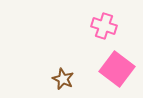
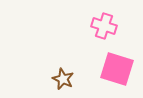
pink square: rotated 20 degrees counterclockwise
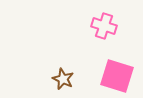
pink square: moved 7 px down
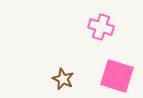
pink cross: moved 3 px left, 1 px down
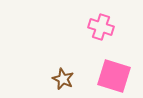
pink square: moved 3 px left
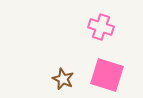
pink square: moved 7 px left, 1 px up
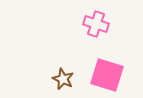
pink cross: moved 5 px left, 3 px up
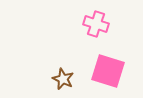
pink square: moved 1 px right, 4 px up
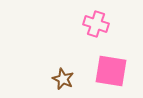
pink square: moved 3 px right; rotated 8 degrees counterclockwise
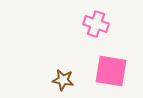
brown star: moved 1 px down; rotated 15 degrees counterclockwise
